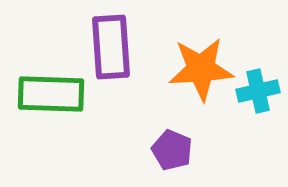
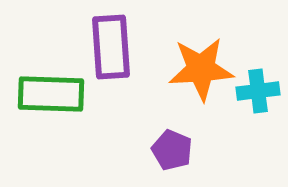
cyan cross: rotated 6 degrees clockwise
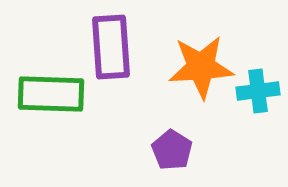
orange star: moved 2 px up
purple pentagon: rotated 9 degrees clockwise
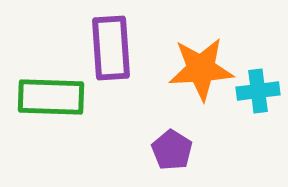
purple rectangle: moved 1 px down
orange star: moved 2 px down
green rectangle: moved 3 px down
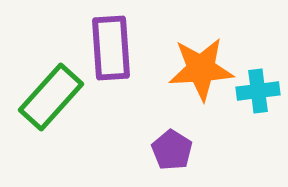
green rectangle: rotated 50 degrees counterclockwise
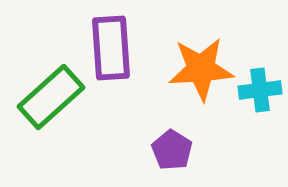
cyan cross: moved 2 px right, 1 px up
green rectangle: rotated 6 degrees clockwise
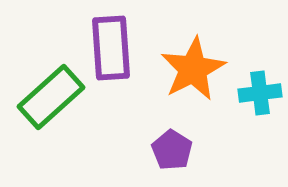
orange star: moved 8 px left; rotated 24 degrees counterclockwise
cyan cross: moved 3 px down
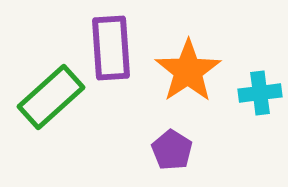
orange star: moved 5 px left, 2 px down; rotated 6 degrees counterclockwise
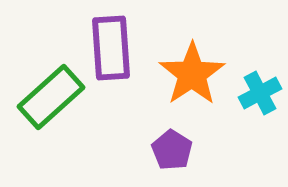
orange star: moved 4 px right, 3 px down
cyan cross: rotated 21 degrees counterclockwise
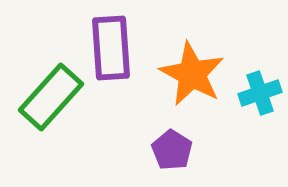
orange star: rotated 10 degrees counterclockwise
cyan cross: rotated 9 degrees clockwise
green rectangle: rotated 6 degrees counterclockwise
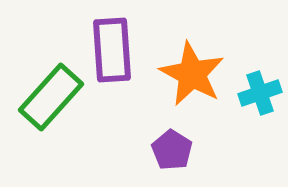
purple rectangle: moved 1 px right, 2 px down
